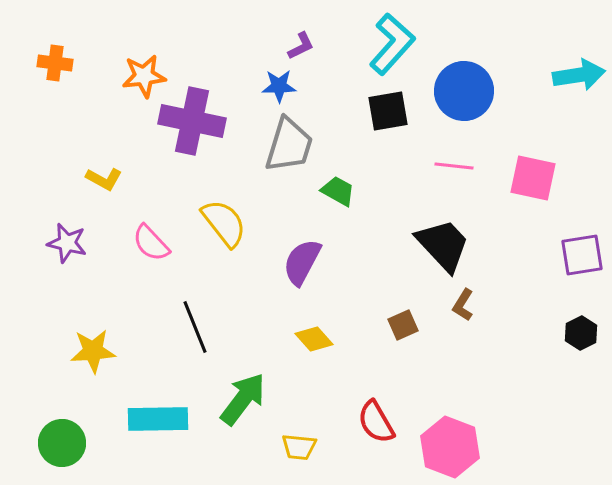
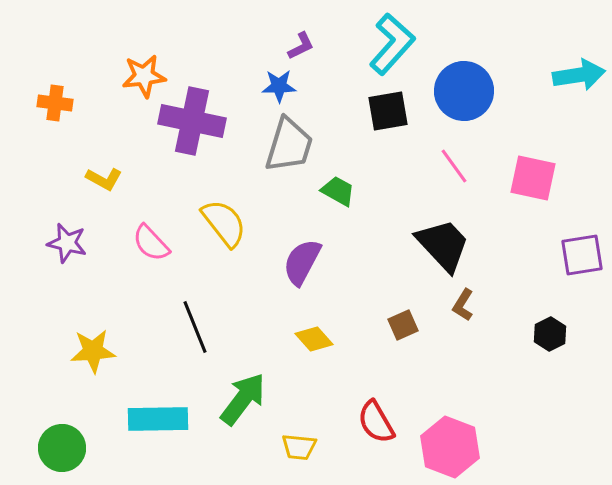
orange cross: moved 40 px down
pink line: rotated 48 degrees clockwise
black hexagon: moved 31 px left, 1 px down
green circle: moved 5 px down
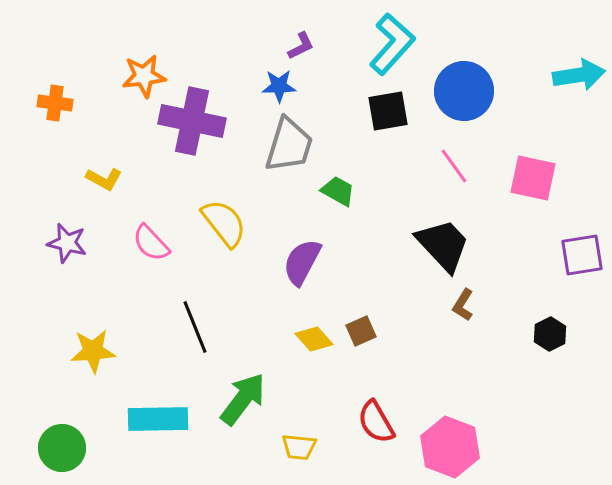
brown square: moved 42 px left, 6 px down
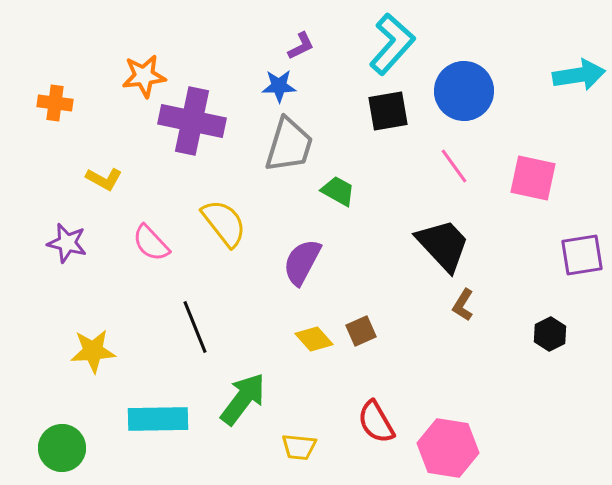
pink hexagon: moved 2 px left, 1 px down; rotated 12 degrees counterclockwise
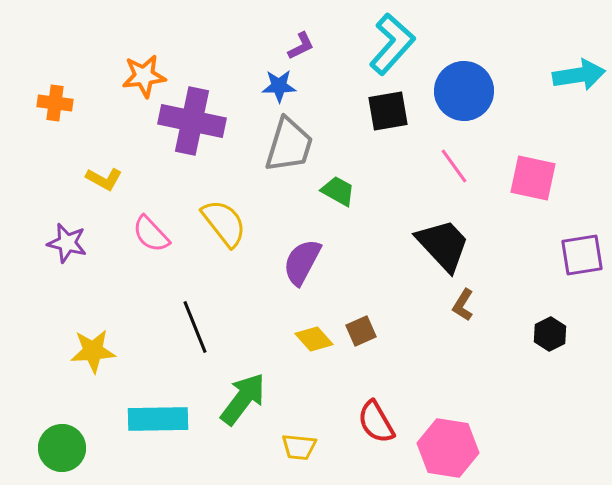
pink semicircle: moved 9 px up
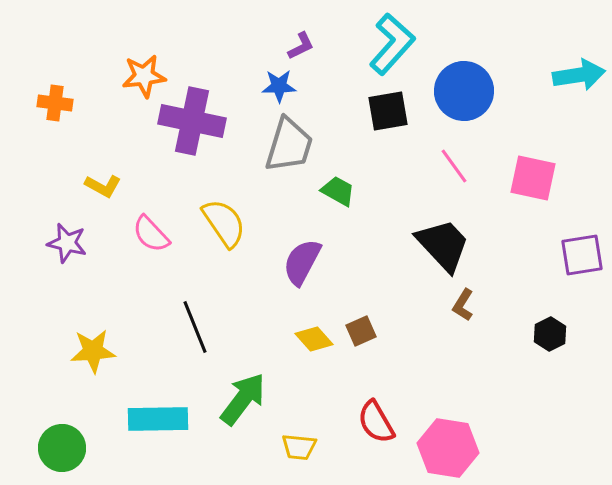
yellow L-shape: moved 1 px left, 7 px down
yellow semicircle: rotated 4 degrees clockwise
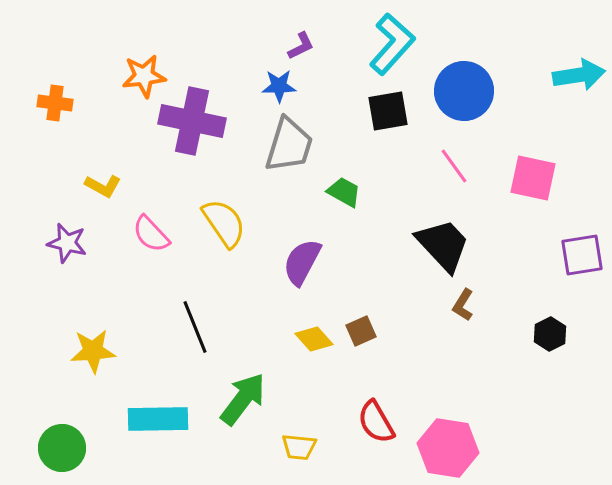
green trapezoid: moved 6 px right, 1 px down
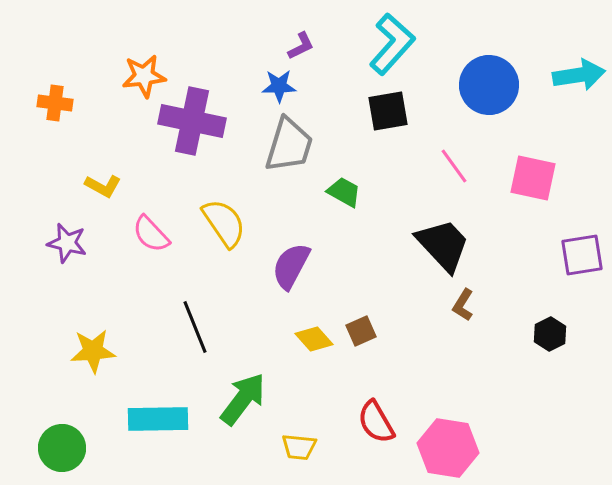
blue circle: moved 25 px right, 6 px up
purple semicircle: moved 11 px left, 4 px down
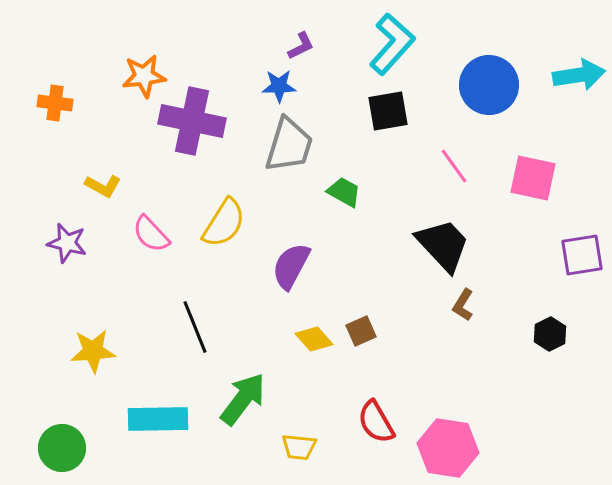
yellow semicircle: rotated 66 degrees clockwise
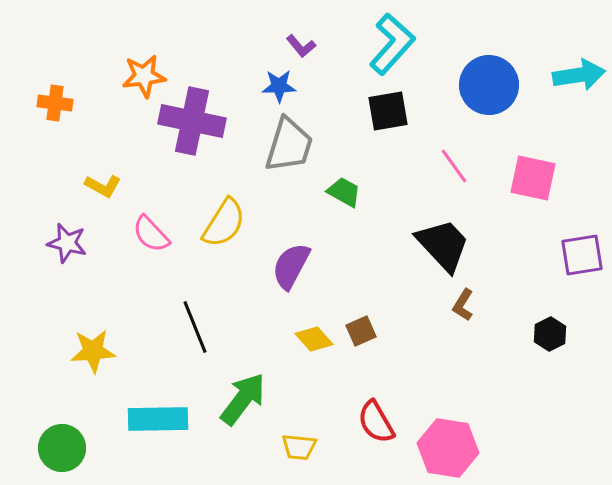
purple L-shape: rotated 76 degrees clockwise
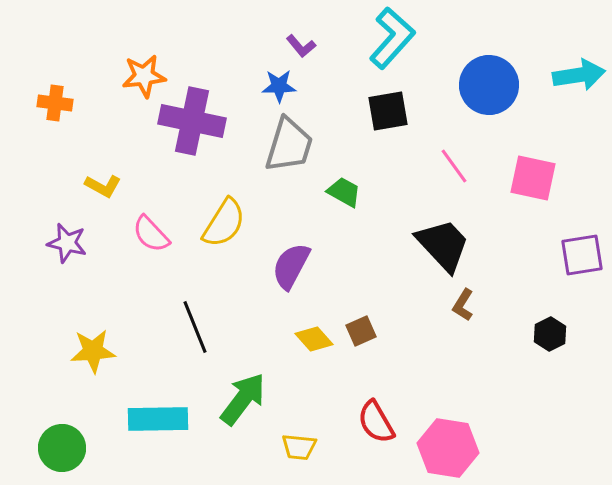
cyan L-shape: moved 6 px up
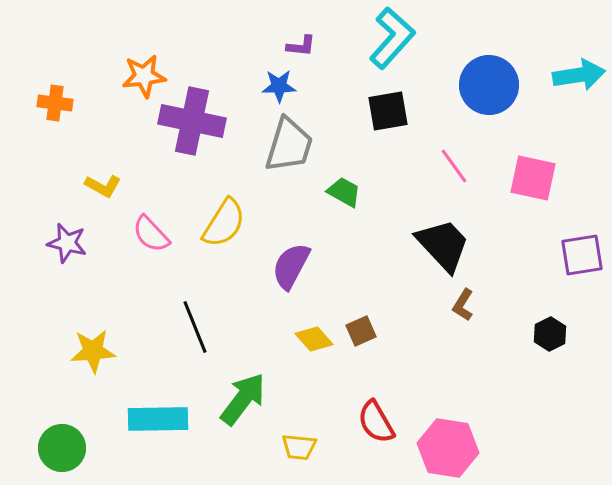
purple L-shape: rotated 44 degrees counterclockwise
